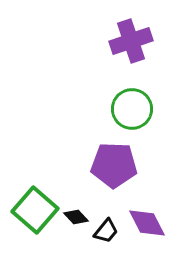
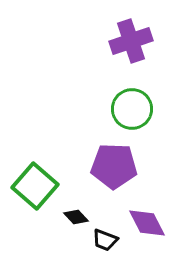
purple pentagon: moved 1 px down
green square: moved 24 px up
black trapezoid: moved 1 px left, 9 px down; rotated 72 degrees clockwise
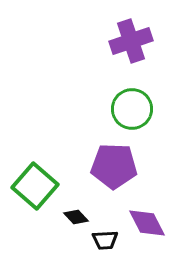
black trapezoid: rotated 24 degrees counterclockwise
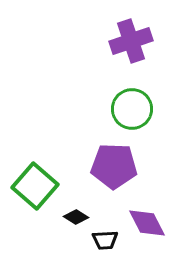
black diamond: rotated 15 degrees counterclockwise
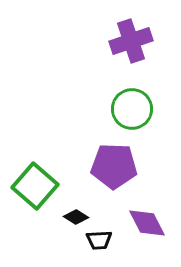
black trapezoid: moved 6 px left
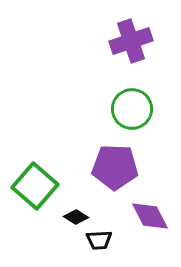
purple pentagon: moved 1 px right, 1 px down
purple diamond: moved 3 px right, 7 px up
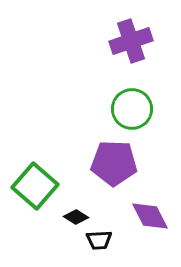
purple pentagon: moved 1 px left, 4 px up
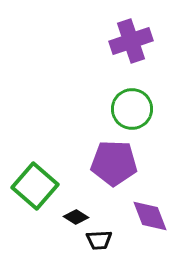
purple diamond: rotated 6 degrees clockwise
